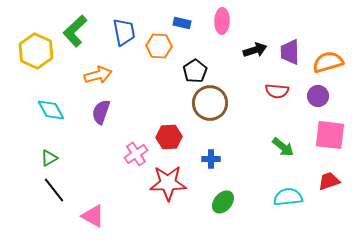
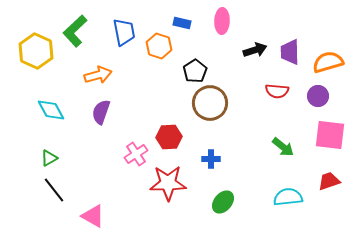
orange hexagon: rotated 15 degrees clockwise
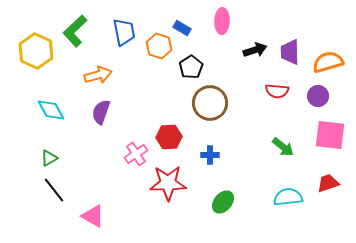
blue rectangle: moved 5 px down; rotated 18 degrees clockwise
black pentagon: moved 4 px left, 4 px up
blue cross: moved 1 px left, 4 px up
red trapezoid: moved 1 px left, 2 px down
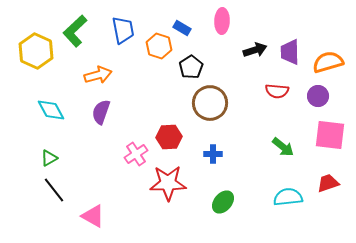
blue trapezoid: moved 1 px left, 2 px up
blue cross: moved 3 px right, 1 px up
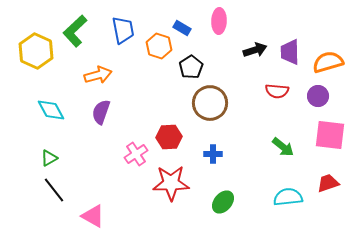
pink ellipse: moved 3 px left
red star: moved 3 px right
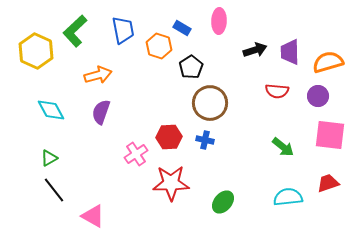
blue cross: moved 8 px left, 14 px up; rotated 12 degrees clockwise
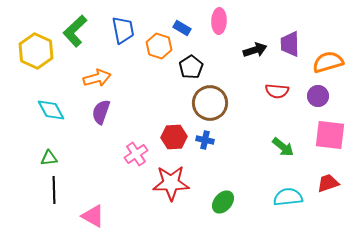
purple trapezoid: moved 8 px up
orange arrow: moved 1 px left, 3 px down
red hexagon: moved 5 px right
green triangle: rotated 24 degrees clockwise
black line: rotated 36 degrees clockwise
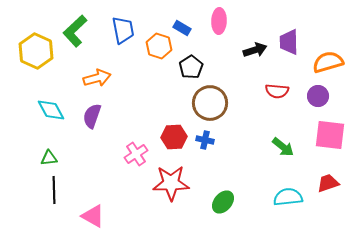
purple trapezoid: moved 1 px left, 2 px up
purple semicircle: moved 9 px left, 4 px down
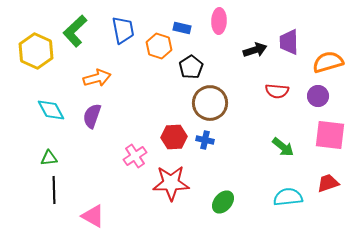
blue rectangle: rotated 18 degrees counterclockwise
pink cross: moved 1 px left, 2 px down
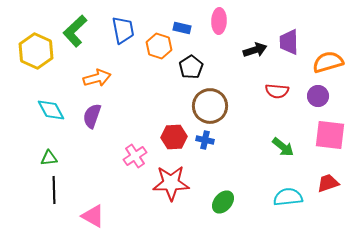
brown circle: moved 3 px down
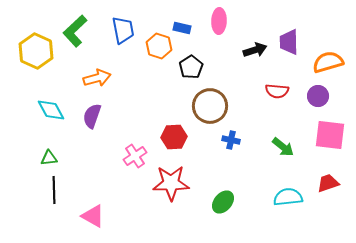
blue cross: moved 26 px right
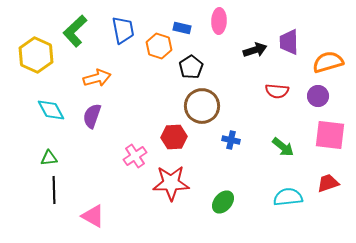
yellow hexagon: moved 4 px down
brown circle: moved 8 px left
